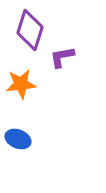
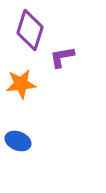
blue ellipse: moved 2 px down
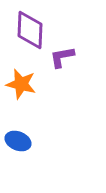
purple diamond: rotated 15 degrees counterclockwise
orange star: rotated 20 degrees clockwise
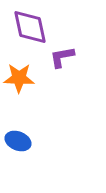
purple diamond: moved 3 px up; rotated 15 degrees counterclockwise
orange star: moved 2 px left, 6 px up; rotated 12 degrees counterclockwise
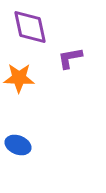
purple L-shape: moved 8 px right, 1 px down
blue ellipse: moved 4 px down
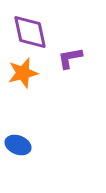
purple diamond: moved 5 px down
orange star: moved 4 px right, 5 px up; rotated 16 degrees counterclockwise
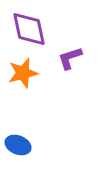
purple diamond: moved 1 px left, 3 px up
purple L-shape: rotated 8 degrees counterclockwise
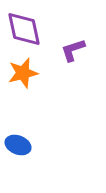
purple diamond: moved 5 px left
purple L-shape: moved 3 px right, 8 px up
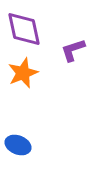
orange star: rotated 8 degrees counterclockwise
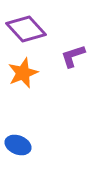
purple diamond: moved 2 px right; rotated 30 degrees counterclockwise
purple L-shape: moved 6 px down
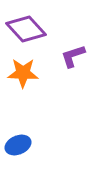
orange star: rotated 24 degrees clockwise
blue ellipse: rotated 45 degrees counterclockwise
